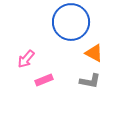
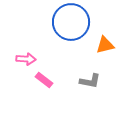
orange triangle: moved 11 px right, 8 px up; rotated 42 degrees counterclockwise
pink arrow: rotated 126 degrees counterclockwise
pink rectangle: rotated 60 degrees clockwise
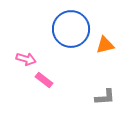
blue circle: moved 7 px down
pink arrow: rotated 12 degrees clockwise
gray L-shape: moved 15 px right, 16 px down; rotated 15 degrees counterclockwise
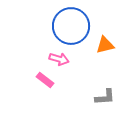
blue circle: moved 3 px up
pink arrow: moved 33 px right
pink rectangle: moved 1 px right
